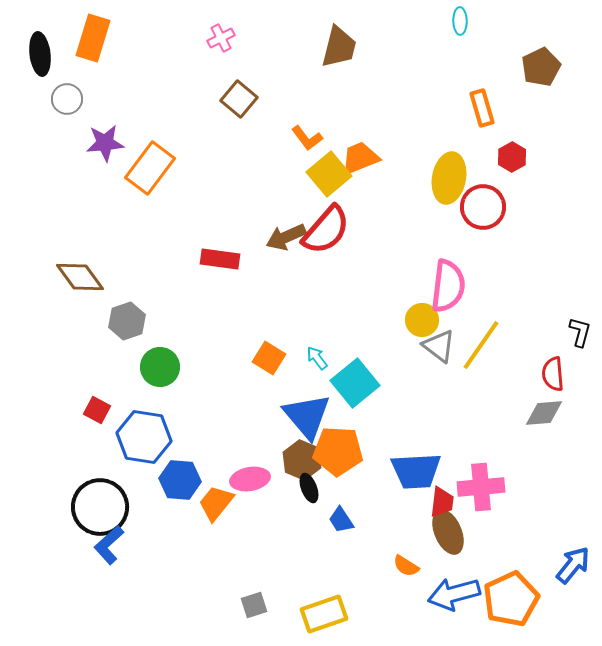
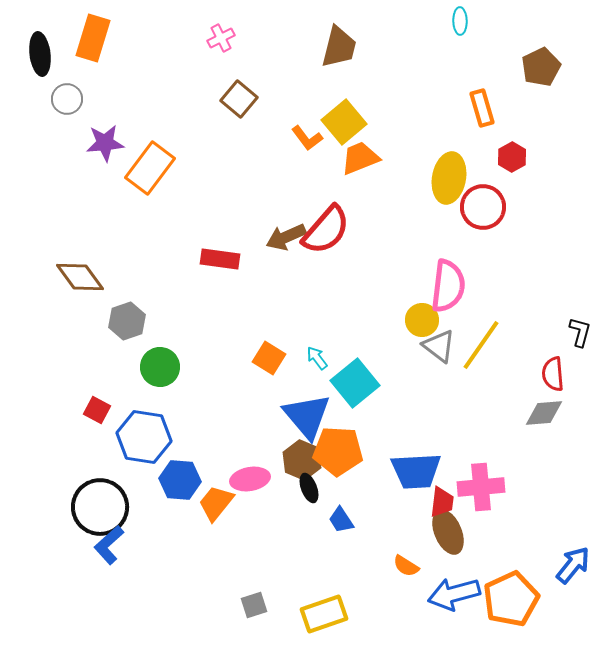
yellow square at (329, 174): moved 15 px right, 52 px up
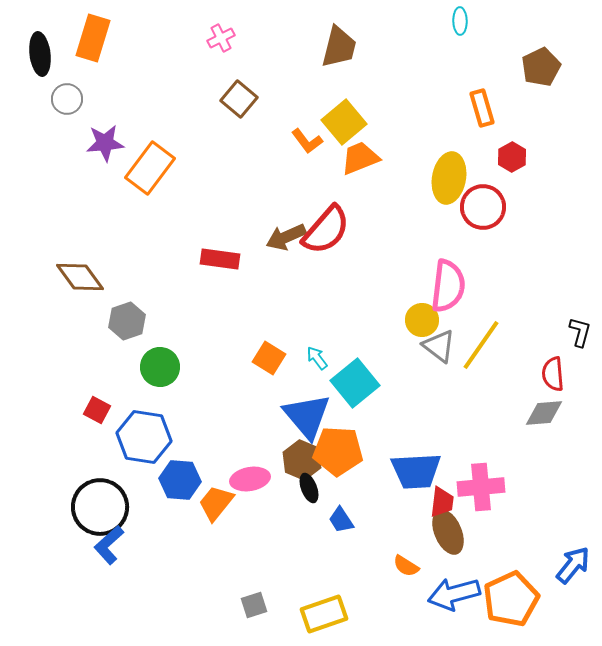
orange L-shape at (307, 138): moved 3 px down
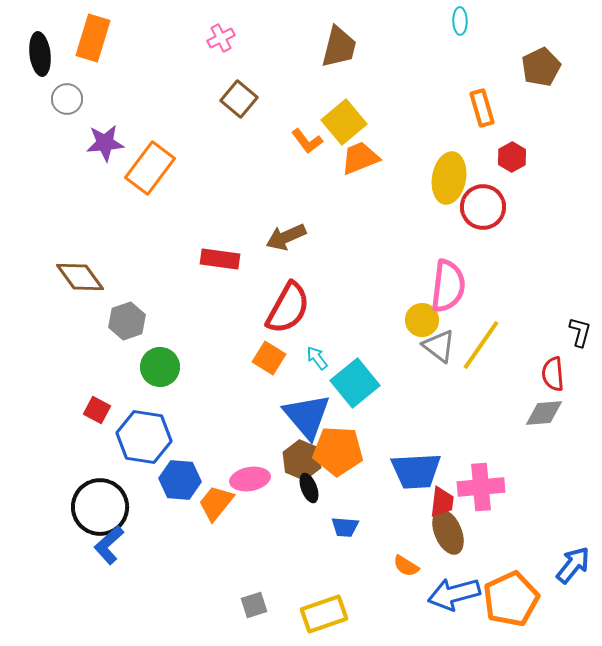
red semicircle at (326, 230): moved 38 px left, 78 px down; rotated 12 degrees counterclockwise
blue trapezoid at (341, 520): moved 4 px right, 7 px down; rotated 52 degrees counterclockwise
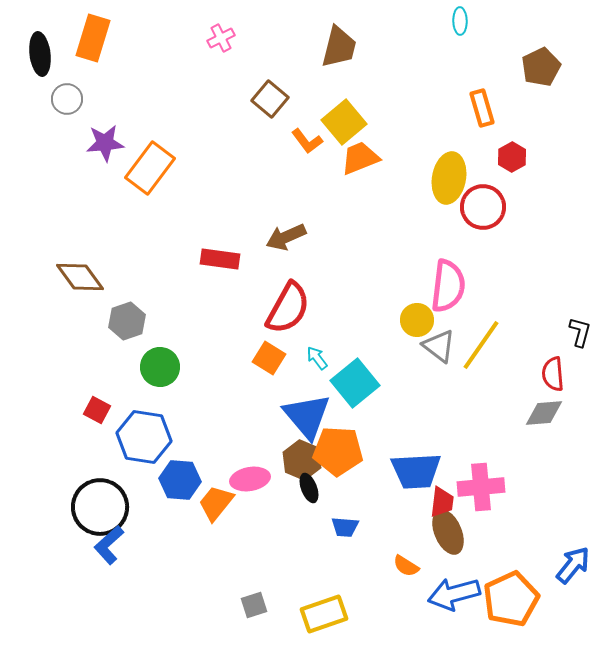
brown square at (239, 99): moved 31 px right
yellow circle at (422, 320): moved 5 px left
